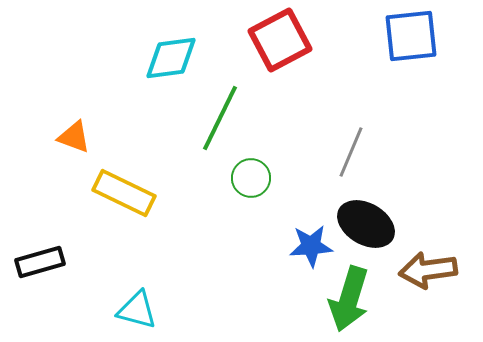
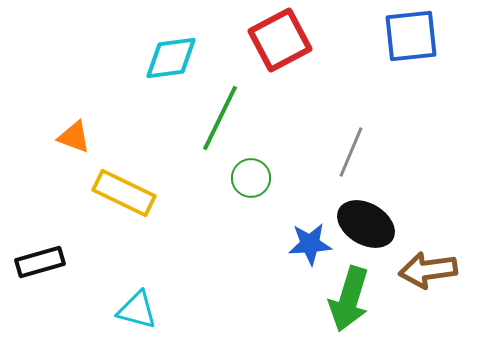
blue star: moved 1 px left, 2 px up
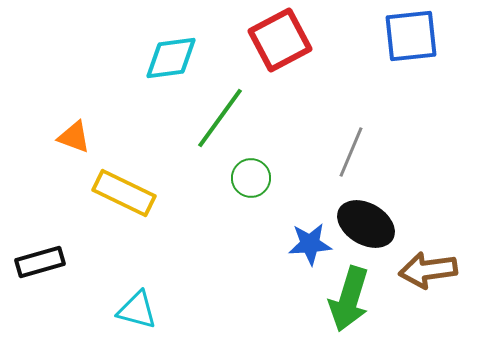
green line: rotated 10 degrees clockwise
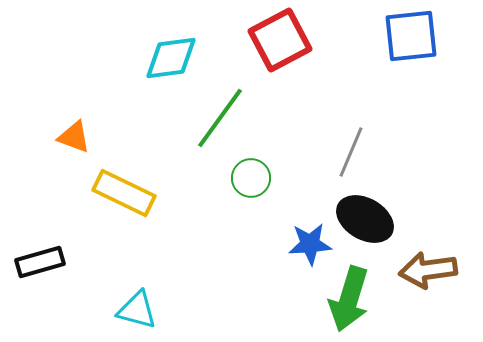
black ellipse: moved 1 px left, 5 px up
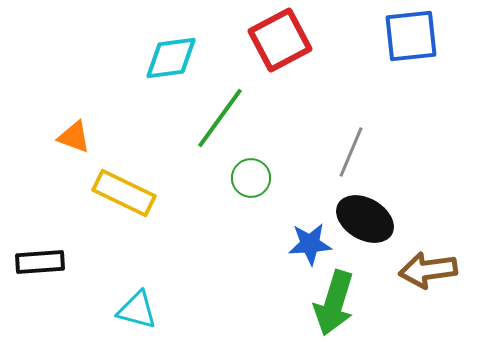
black rectangle: rotated 12 degrees clockwise
green arrow: moved 15 px left, 4 px down
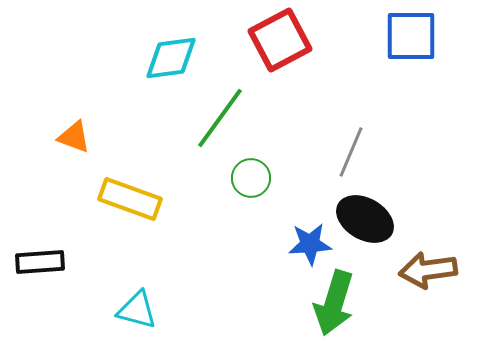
blue square: rotated 6 degrees clockwise
yellow rectangle: moved 6 px right, 6 px down; rotated 6 degrees counterclockwise
